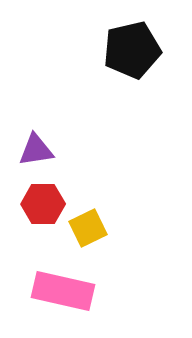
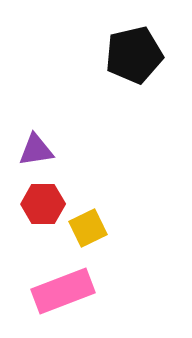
black pentagon: moved 2 px right, 5 px down
pink rectangle: rotated 34 degrees counterclockwise
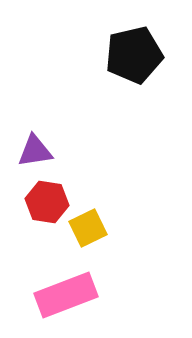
purple triangle: moved 1 px left, 1 px down
red hexagon: moved 4 px right, 2 px up; rotated 9 degrees clockwise
pink rectangle: moved 3 px right, 4 px down
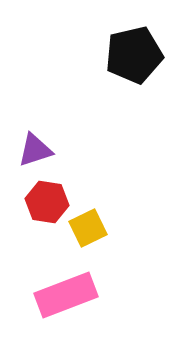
purple triangle: moved 1 px up; rotated 9 degrees counterclockwise
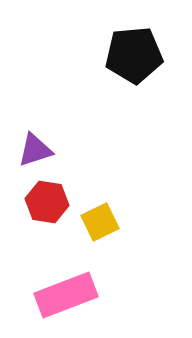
black pentagon: rotated 8 degrees clockwise
yellow square: moved 12 px right, 6 px up
